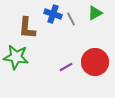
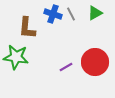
gray line: moved 5 px up
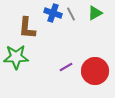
blue cross: moved 1 px up
green star: rotated 10 degrees counterclockwise
red circle: moved 9 px down
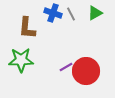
green star: moved 5 px right, 3 px down
red circle: moved 9 px left
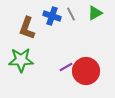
blue cross: moved 1 px left, 3 px down
brown L-shape: rotated 15 degrees clockwise
